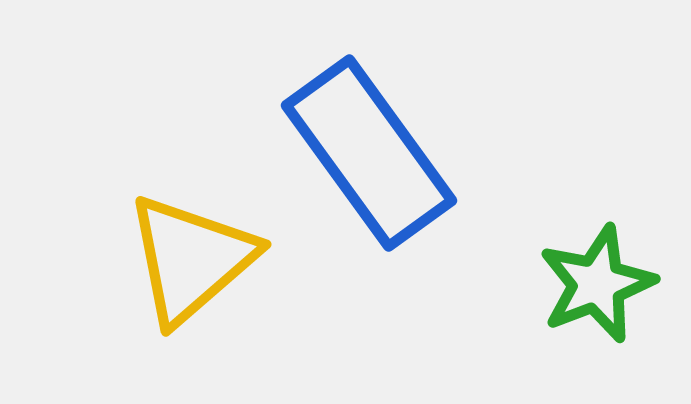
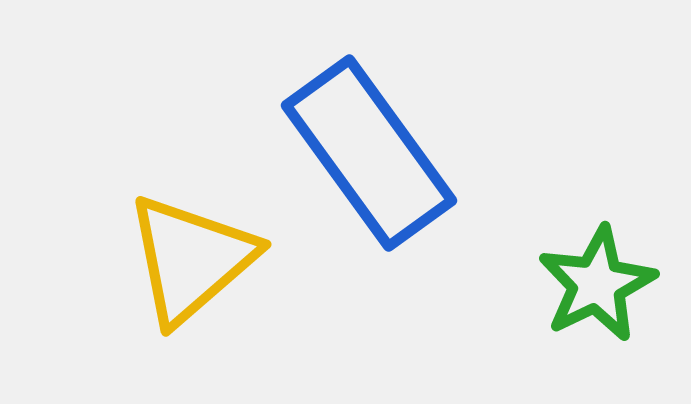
green star: rotated 5 degrees counterclockwise
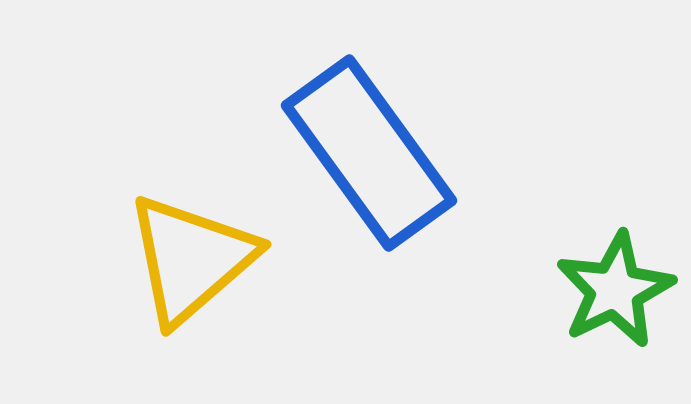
green star: moved 18 px right, 6 px down
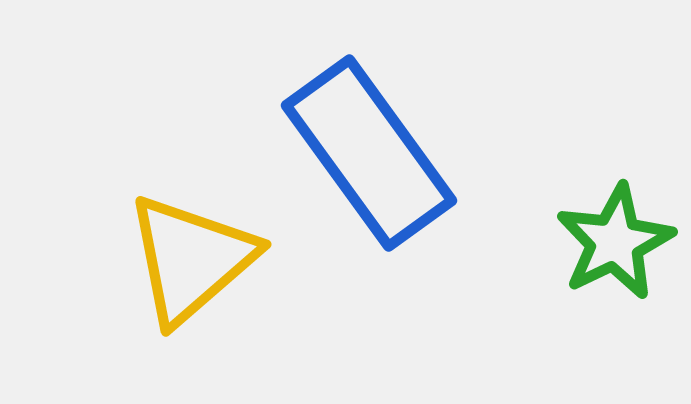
green star: moved 48 px up
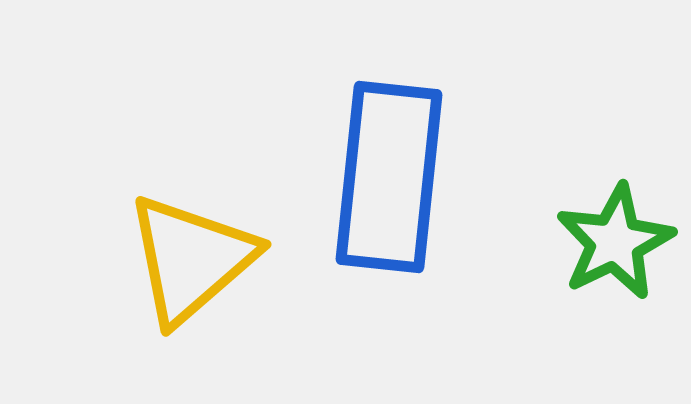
blue rectangle: moved 20 px right, 24 px down; rotated 42 degrees clockwise
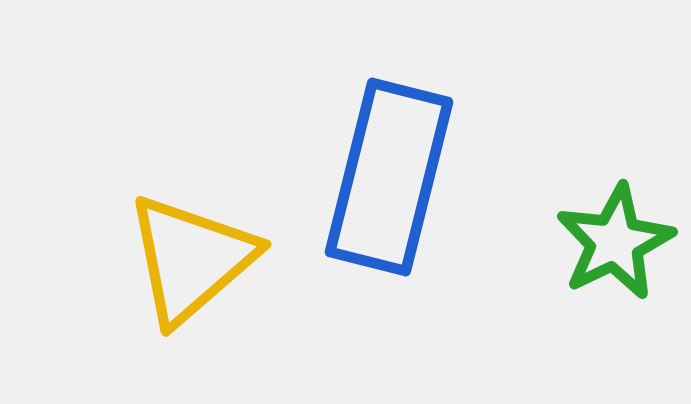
blue rectangle: rotated 8 degrees clockwise
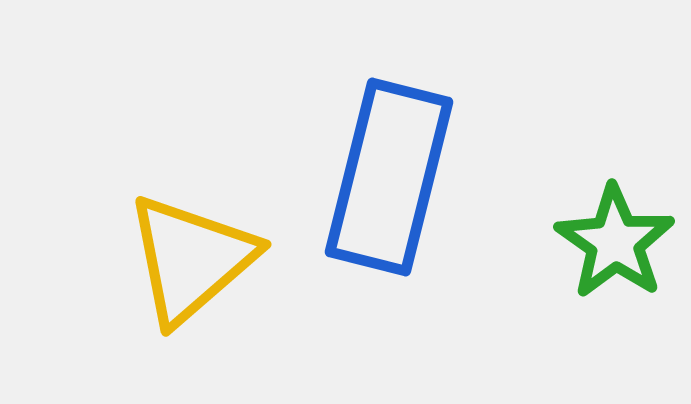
green star: rotated 11 degrees counterclockwise
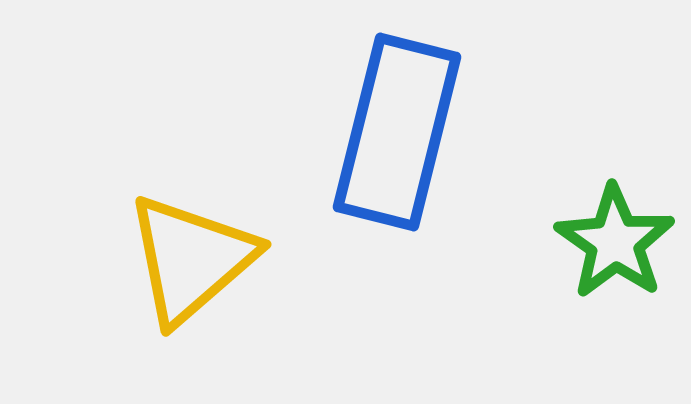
blue rectangle: moved 8 px right, 45 px up
